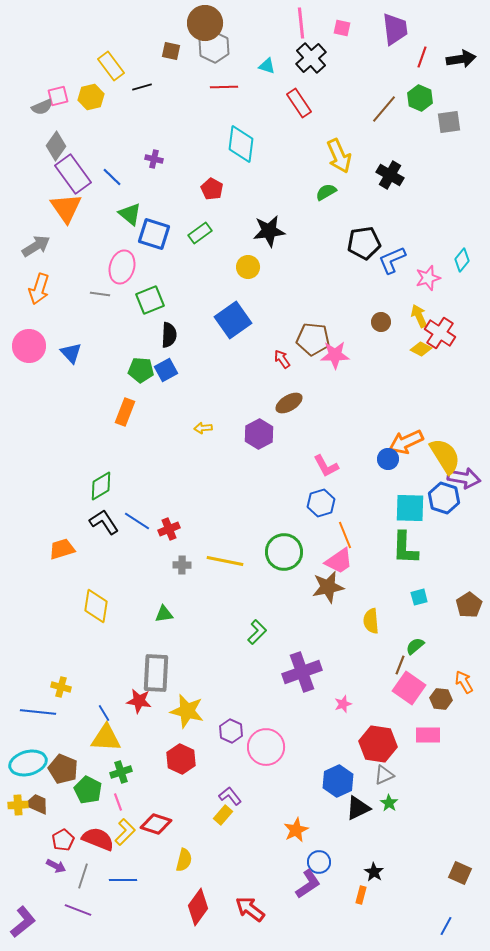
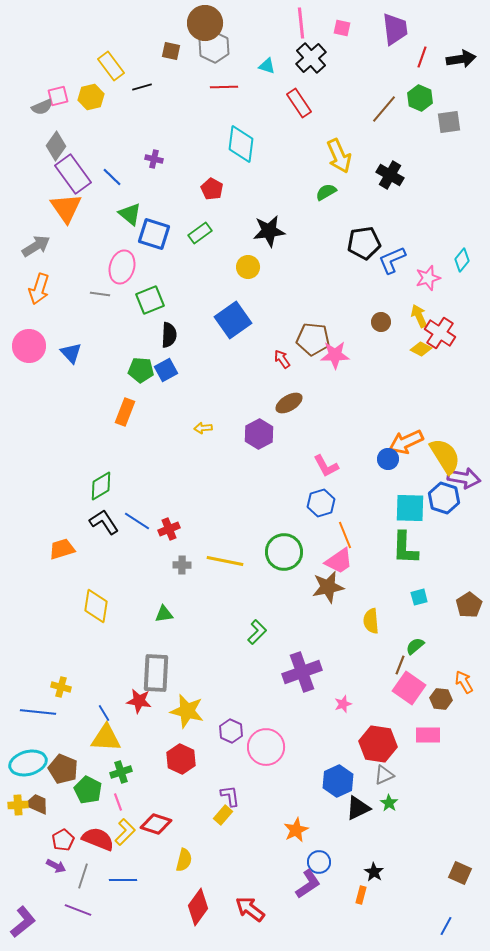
purple L-shape at (230, 796): rotated 30 degrees clockwise
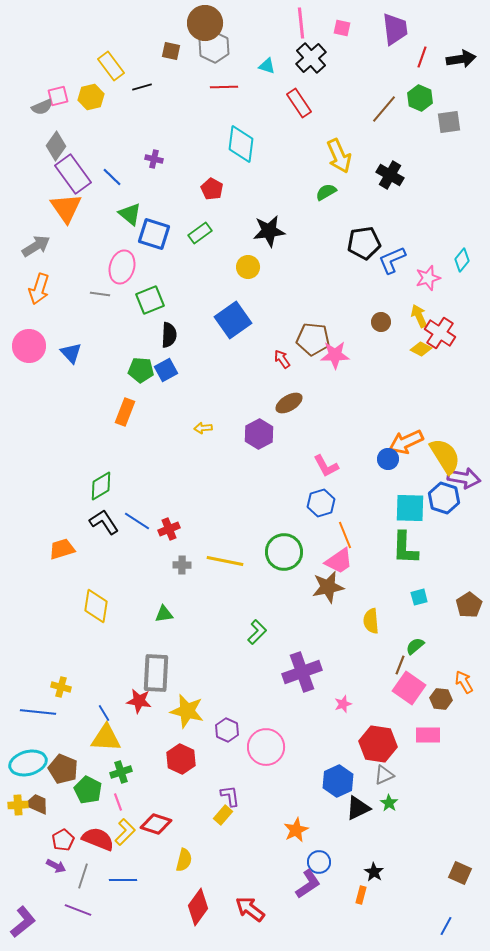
purple hexagon at (231, 731): moved 4 px left, 1 px up
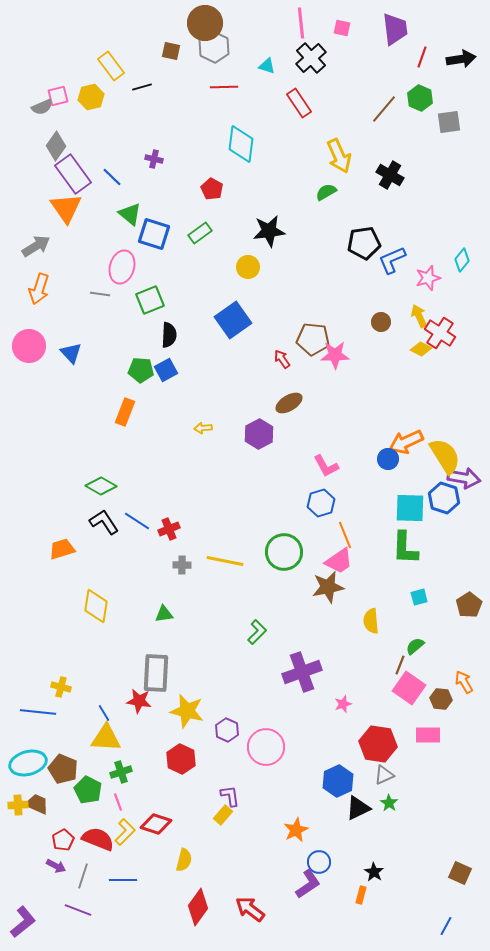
green diamond at (101, 486): rotated 60 degrees clockwise
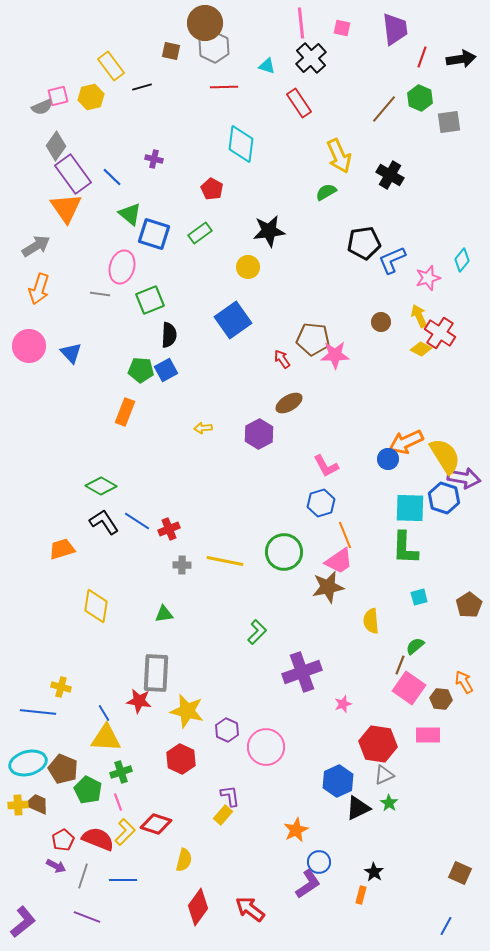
purple line at (78, 910): moved 9 px right, 7 px down
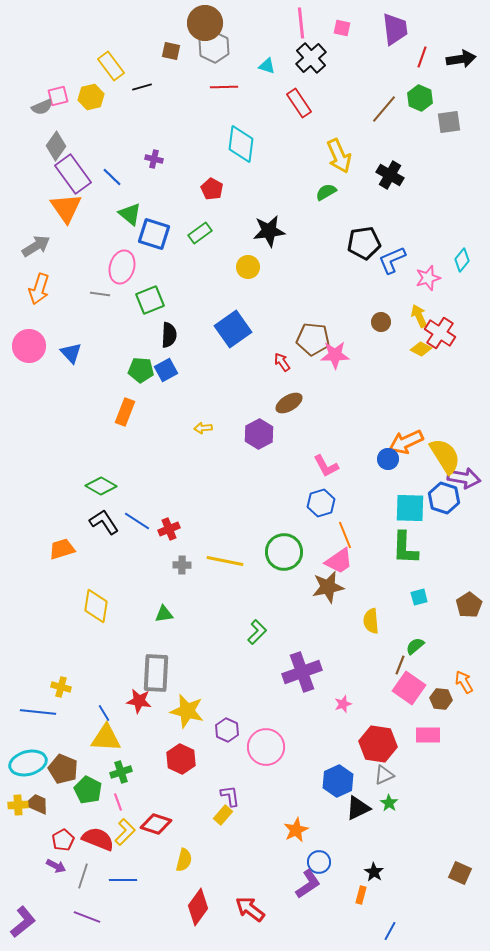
blue square at (233, 320): moved 9 px down
red arrow at (282, 359): moved 3 px down
blue line at (446, 926): moved 56 px left, 5 px down
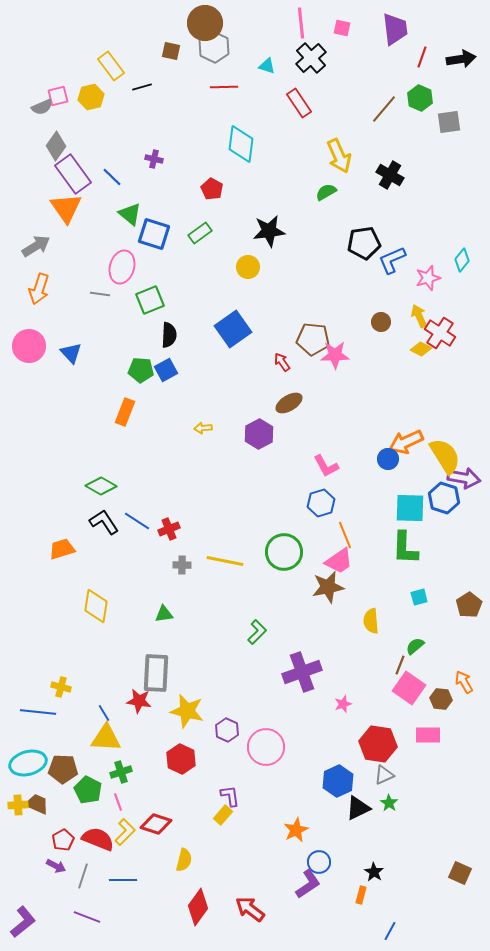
brown pentagon at (63, 769): rotated 20 degrees counterclockwise
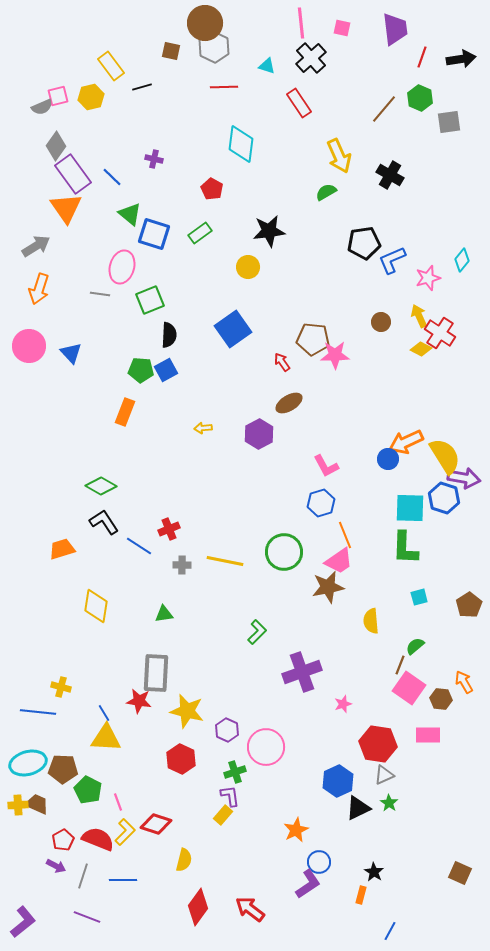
blue line at (137, 521): moved 2 px right, 25 px down
green cross at (121, 772): moved 114 px right
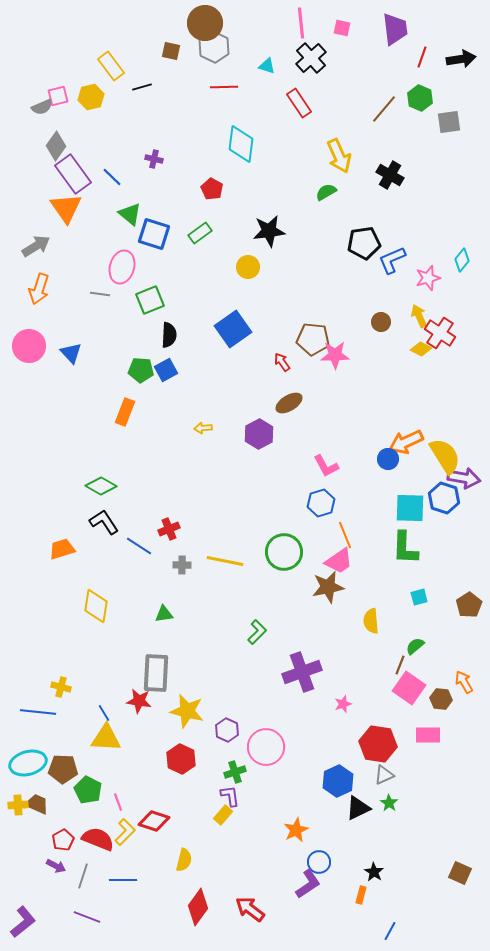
red diamond at (156, 824): moved 2 px left, 3 px up
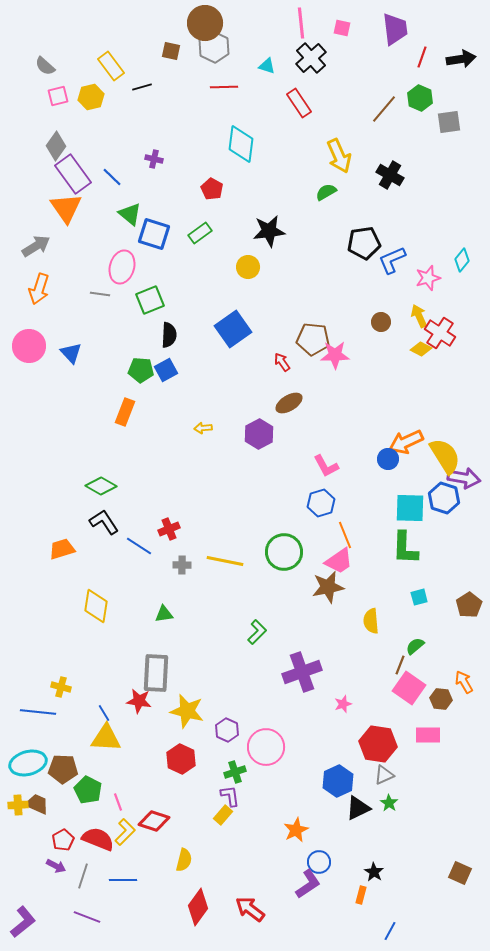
gray semicircle at (42, 107): moved 3 px right, 41 px up; rotated 65 degrees clockwise
